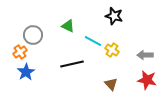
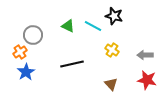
cyan line: moved 15 px up
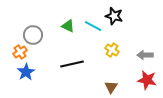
brown triangle: moved 3 px down; rotated 16 degrees clockwise
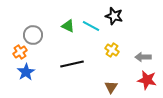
cyan line: moved 2 px left
gray arrow: moved 2 px left, 2 px down
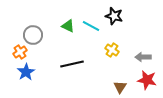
brown triangle: moved 9 px right
